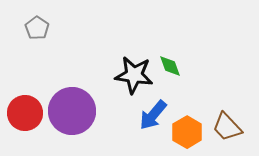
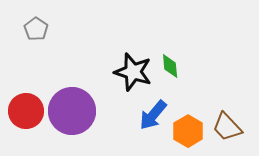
gray pentagon: moved 1 px left, 1 px down
green diamond: rotated 15 degrees clockwise
black star: moved 1 px left, 3 px up; rotated 9 degrees clockwise
red circle: moved 1 px right, 2 px up
orange hexagon: moved 1 px right, 1 px up
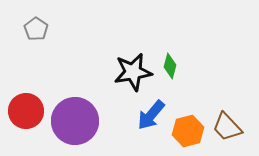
green diamond: rotated 20 degrees clockwise
black star: rotated 27 degrees counterclockwise
purple circle: moved 3 px right, 10 px down
blue arrow: moved 2 px left
orange hexagon: rotated 16 degrees clockwise
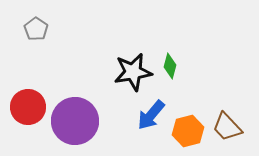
red circle: moved 2 px right, 4 px up
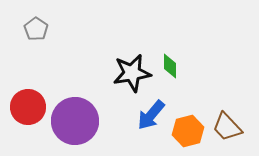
green diamond: rotated 15 degrees counterclockwise
black star: moved 1 px left, 1 px down
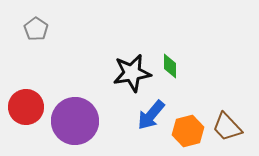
red circle: moved 2 px left
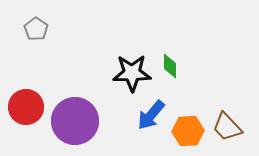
black star: rotated 9 degrees clockwise
orange hexagon: rotated 12 degrees clockwise
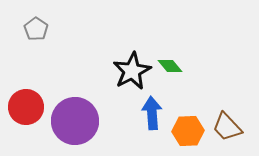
green diamond: rotated 40 degrees counterclockwise
black star: moved 2 px up; rotated 27 degrees counterclockwise
blue arrow: moved 1 px right, 2 px up; rotated 136 degrees clockwise
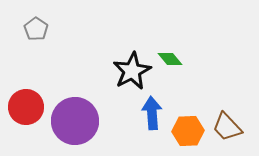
green diamond: moved 7 px up
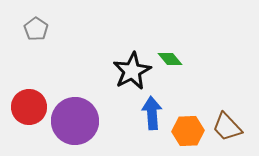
red circle: moved 3 px right
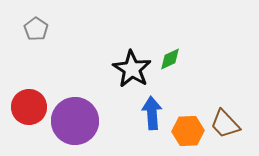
green diamond: rotated 75 degrees counterclockwise
black star: moved 2 px up; rotated 12 degrees counterclockwise
brown trapezoid: moved 2 px left, 3 px up
